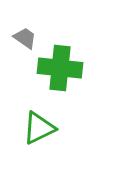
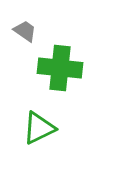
gray trapezoid: moved 7 px up
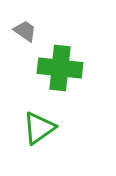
green triangle: rotated 9 degrees counterclockwise
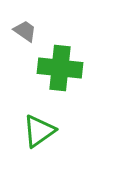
green triangle: moved 3 px down
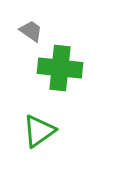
gray trapezoid: moved 6 px right
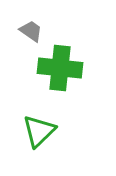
green triangle: rotated 9 degrees counterclockwise
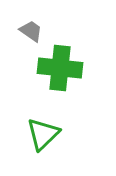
green triangle: moved 4 px right, 3 px down
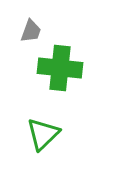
gray trapezoid: rotated 75 degrees clockwise
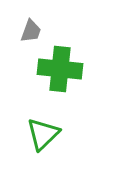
green cross: moved 1 px down
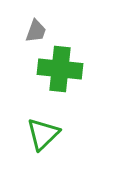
gray trapezoid: moved 5 px right
